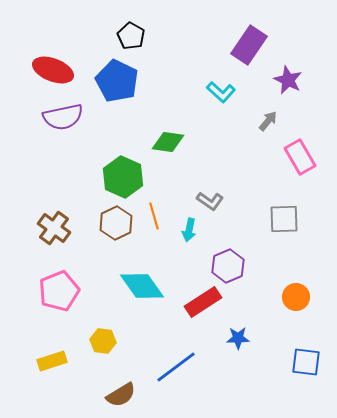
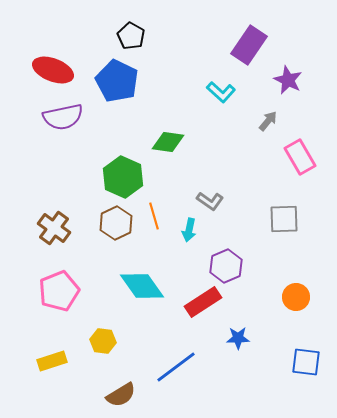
purple hexagon: moved 2 px left
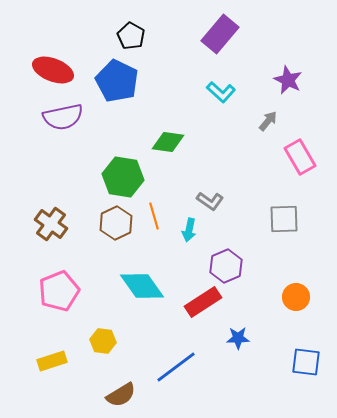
purple rectangle: moved 29 px left, 11 px up; rotated 6 degrees clockwise
green hexagon: rotated 15 degrees counterclockwise
brown cross: moved 3 px left, 4 px up
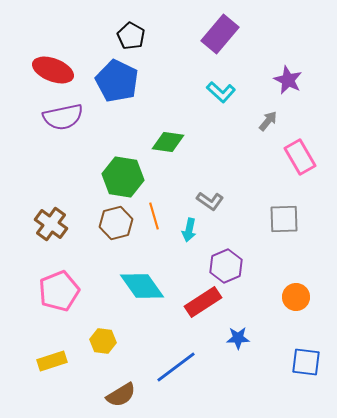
brown hexagon: rotated 12 degrees clockwise
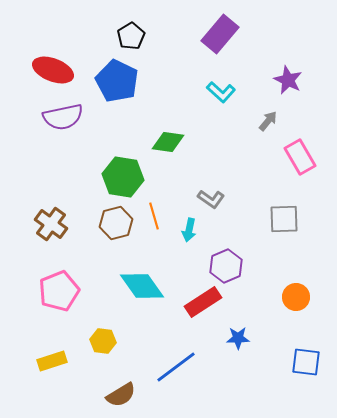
black pentagon: rotated 12 degrees clockwise
gray L-shape: moved 1 px right, 2 px up
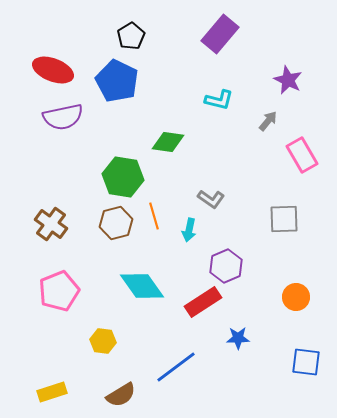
cyan L-shape: moved 2 px left, 8 px down; rotated 28 degrees counterclockwise
pink rectangle: moved 2 px right, 2 px up
yellow rectangle: moved 31 px down
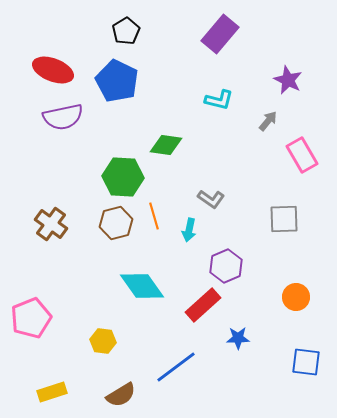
black pentagon: moved 5 px left, 5 px up
green diamond: moved 2 px left, 3 px down
green hexagon: rotated 6 degrees counterclockwise
pink pentagon: moved 28 px left, 27 px down
red rectangle: moved 3 px down; rotated 9 degrees counterclockwise
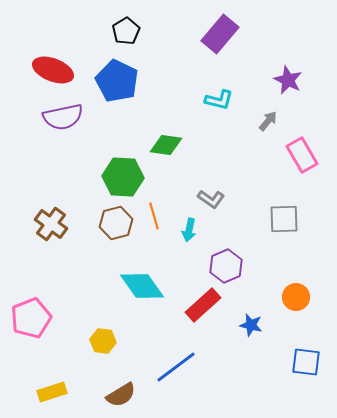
blue star: moved 13 px right, 13 px up; rotated 15 degrees clockwise
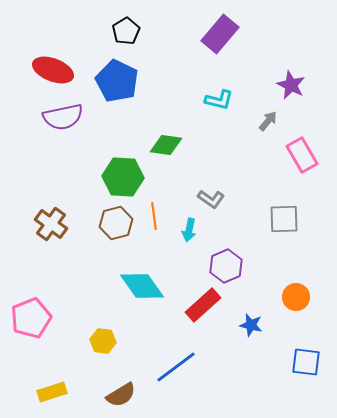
purple star: moved 3 px right, 5 px down
orange line: rotated 8 degrees clockwise
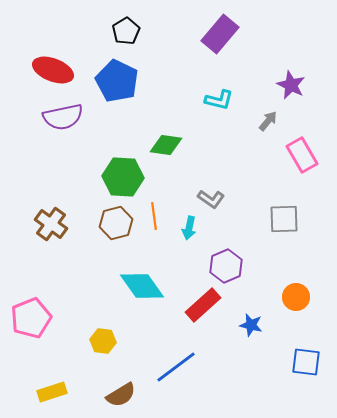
cyan arrow: moved 2 px up
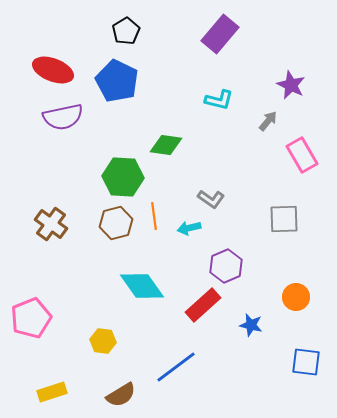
cyan arrow: rotated 65 degrees clockwise
